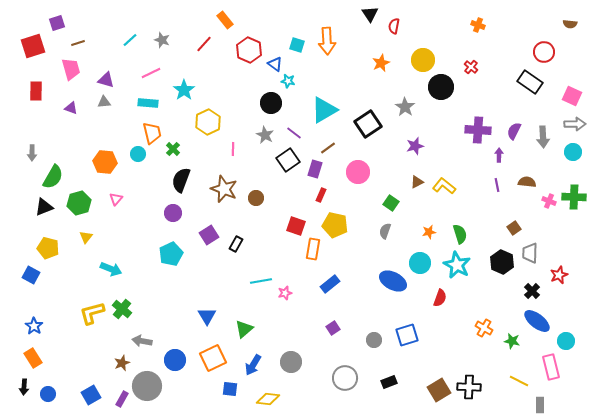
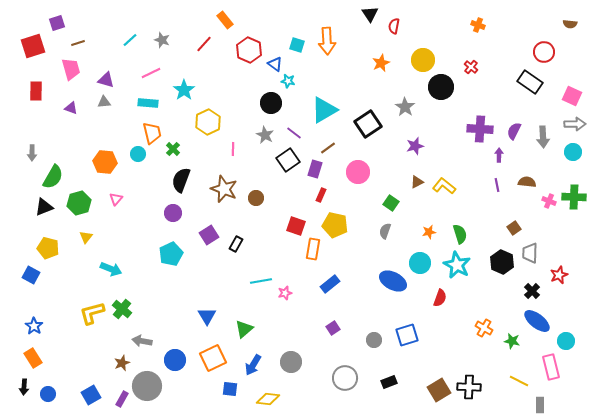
purple cross at (478, 130): moved 2 px right, 1 px up
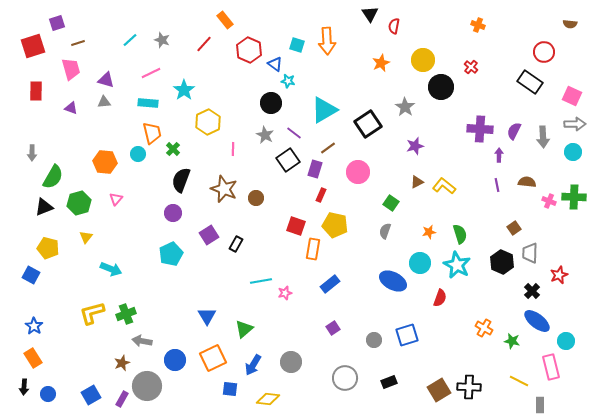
green cross at (122, 309): moved 4 px right, 5 px down; rotated 30 degrees clockwise
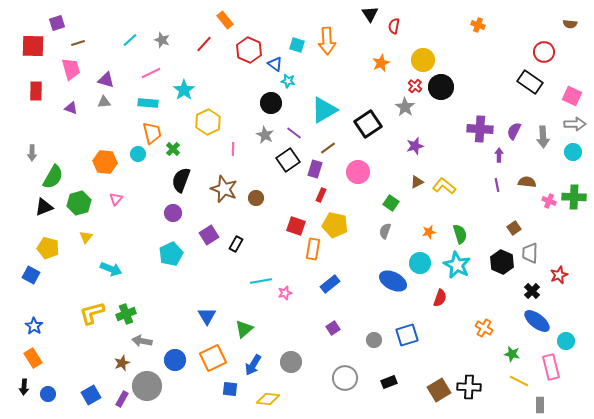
red square at (33, 46): rotated 20 degrees clockwise
red cross at (471, 67): moved 56 px left, 19 px down
green star at (512, 341): moved 13 px down
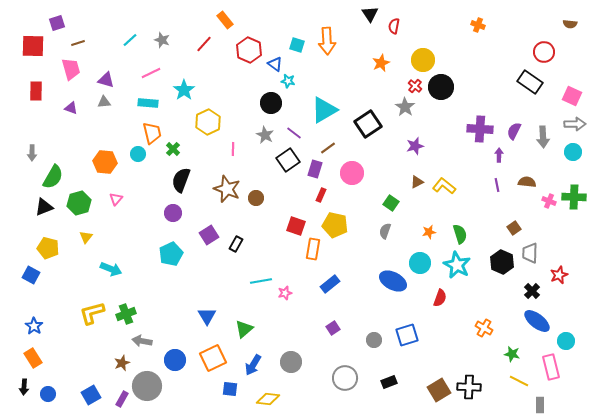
pink circle at (358, 172): moved 6 px left, 1 px down
brown star at (224, 189): moved 3 px right
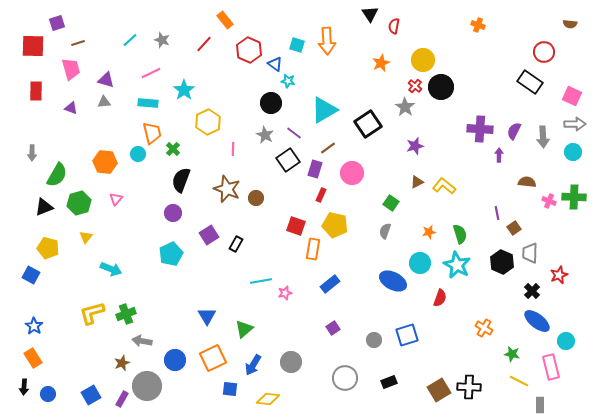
green semicircle at (53, 177): moved 4 px right, 2 px up
purple line at (497, 185): moved 28 px down
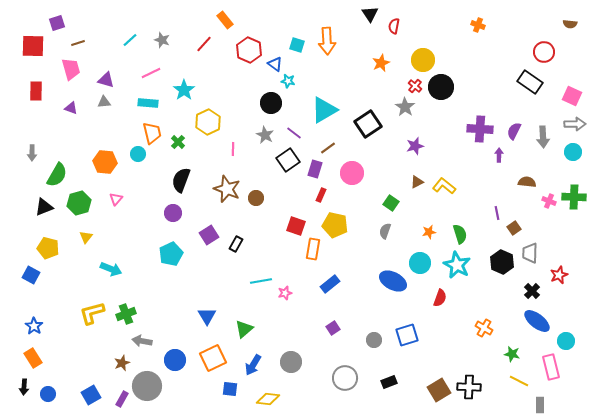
green cross at (173, 149): moved 5 px right, 7 px up
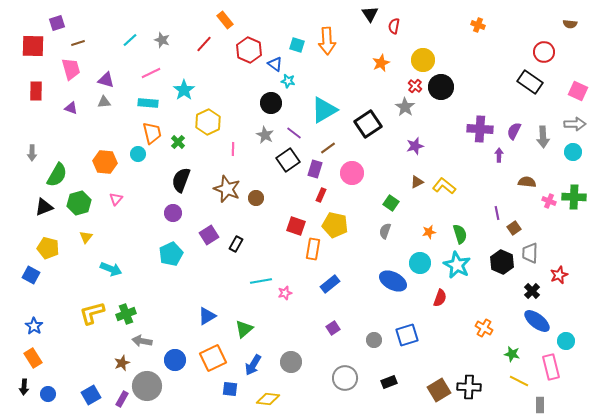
pink square at (572, 96): moved 6 px right, 5 px up
blue triangle at (207, 316): rotated 30 degrees clockwise
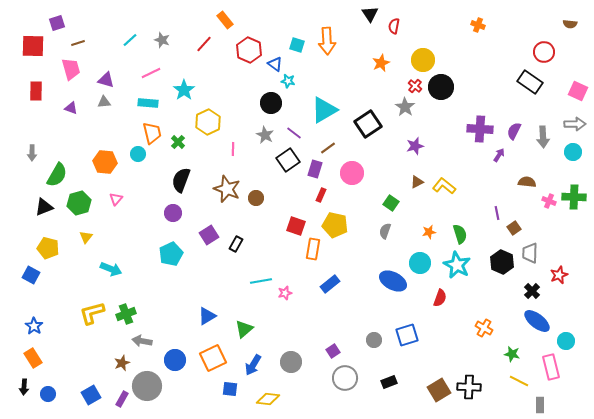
purple arrow at (499, 155): rotated 32 degrees clockwise
purple square at (333, 328): moved 23 px down
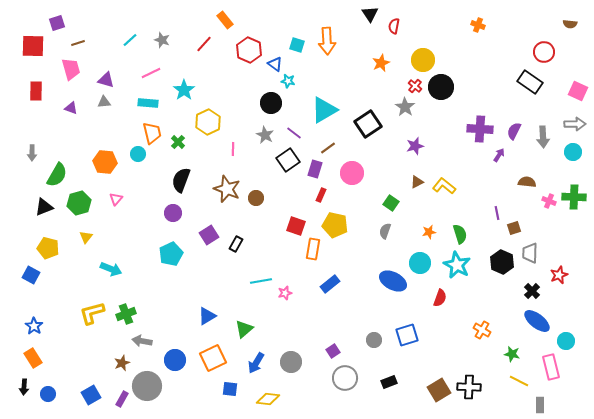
brown square at (514, 228): rotated 16 degrees clockwise
orange cross at (484, 328): moved 2 px left, 2 px down
blue arrow at (253, 365): moved 3 px right, 2 px up
